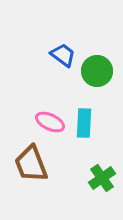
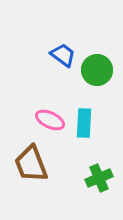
green circle: moved 1 px up
pink ellipse: moved 2 px up
green cross: moved 3 px left; rotated 12 degrees clockwise
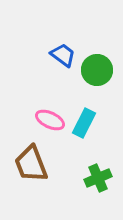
cyan rectangle: rotated 24 degrees clockwise
green cross: moved 1 px left
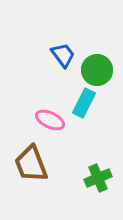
blue trapezoid: rotated 16 degrees clockwise
cyan rectangle: moved 20 px up
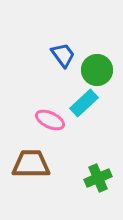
cyan rectangle: rotated 20 degrees clockwise
brown trapezoid: rotated 111 degrees clockwise
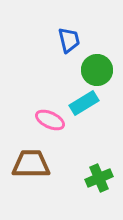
blue trapezoid: moved 6 px right, 15 px up; rotated 24 degrees clockwise
cyan rectangle: rotated 12 degrees clockwise
green cross: moved 1 px right
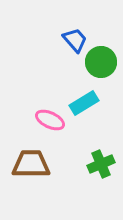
blue trapezoid: moved 6 px right; rotated 28 degrees counterclockwise
green circle: moved 4 px right, 8 px up
green cross: moved 2 px right, 14 px up
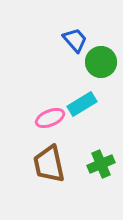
cyan rectangle: moved 2 px left, 1 px down
pink ellipse: moved 2 px up; rotated 48 degrees counterclockwise
brown trapezoid: moved 18 px right; rotated 102 degrees counterclockwise
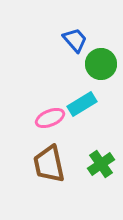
green circle: moved 2 px down
green cross: rotated 12 degrees counterclockwise
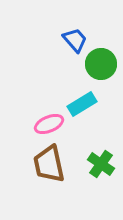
pink ellipse: moved 1 px left, 6 px down
green cross: rotated 20 degrees counterclockwise
